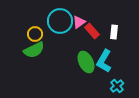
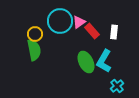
green semicircle: rotated 75 degrees counterclockwise
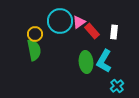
green ellipse: rotated 20 degrees clockwise
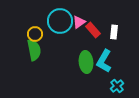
red rectangle: moved 1 px right, 1 px up
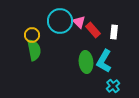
pink triangle: rotated 40 degrees counterclockwise
yellow circle: moved 3 px left, 1 px down
cyan cross: moved 4 px left
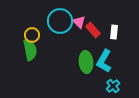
green semicircle: moved 4 px left
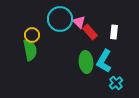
cyan circle: moved 2 px up
red rectangle: moved 3 px left, 2 px down
cyan cross: moved 3 px right, 3 px up
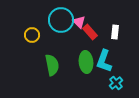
cyan circle: moved 1 px right, 1 px down
white rectangle: moved 1 px right
green semicircle: moved 22 px right, 15 px down
cyan L-shape: rotated 10 degrees counterclockwise
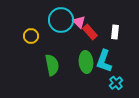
yellow circle: moved 1 px left, 1 px down
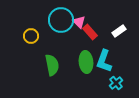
white rectangle: moved 4 px right, 1 px up; rotated 48 degrees clockwise
